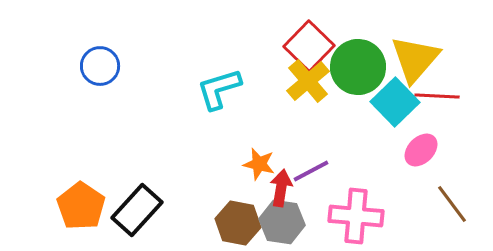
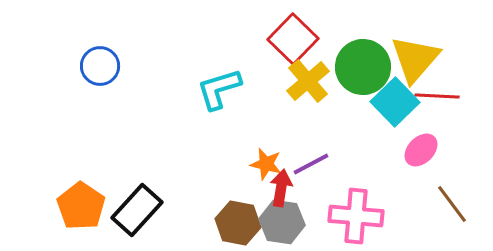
red square: moved 16 px left, 7 px up
green circle: moved 5 px right
orange star: moved 7 px right
purple line: moved 7 px up
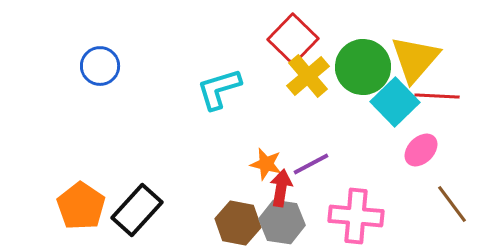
yellow cross: moved 5 px up
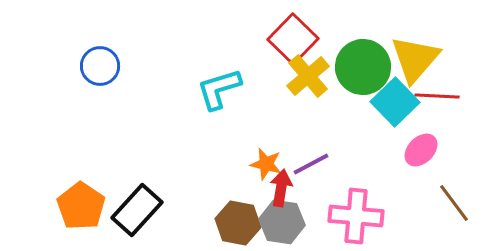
brown line: moved 2 px right, 1 px up
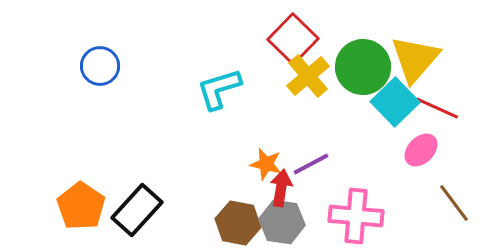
red line: moved 12 px down; rotated 21 degrees clockwise
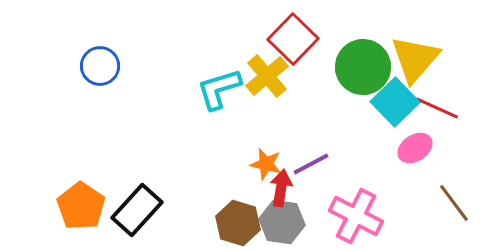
yellow cross: moved 41 px left
pink ellipse: moved 6 px left, 2 px up; rotated 12 degrees clockwise
pink cross: rotated 22 degrees clockwise
brown hexagon: rotated 6 degrees clockwise
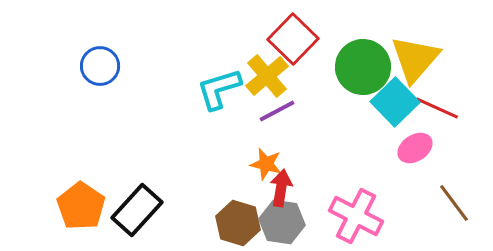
purple line: moved 34 px left, 53 px up
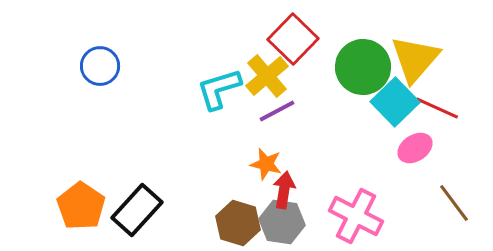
red arrow: moved 3 px right, 2 px down
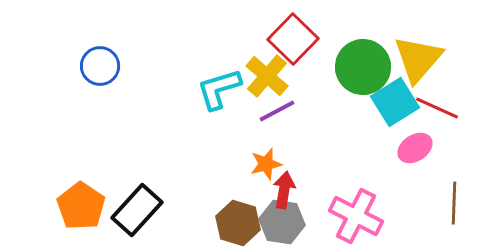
yellow triangle: moved 3 px right
yellow cross: rotated 9 degrees counterclockwise
cyan square: rotated 12 degrees clockwise
orange star: rotated 28 degrees counterclockwise
brown line: rotated 39 degrees clockwise
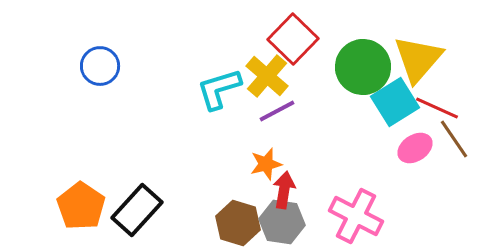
brown line: moved 64 px up; rotated 36 degrees counterclockwise
